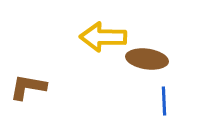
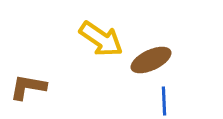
yellow arrow: moved 2 px left, 2 px down; rotated 147 degrees counterclockwise
brown ellipse: moved 4 px right, 1 px down; rotated 33 degrees counterclockwise
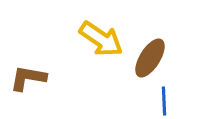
brown ellipse: moved 1 px left, 2 px up; rotated 33 degrees counterclockwise
brown L-shape: moved 9 px up
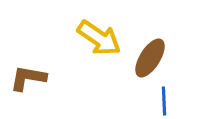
yellow arrow: moved 2 px left, 1 px up
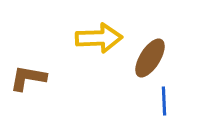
yellow arrow: rotated 36 degrees counterclockwise
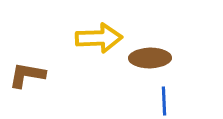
brown ellipse: rotated 57 degrees clockwise
brown L-shape: moved 1 px left, 3 px up
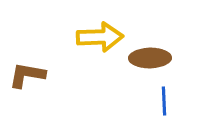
yellow arrow: moved 1 px right, 1 px up
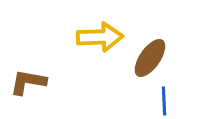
brown ellipse: rotated 54 degrees counterclockwise
brown L-shape: moved 1 px right, 7 px down
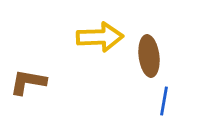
brown ellipse: moved 1 px left, 2 px up; rotated 42 degrees counterclockwise
blue line: rotated 12 degrees clockwise
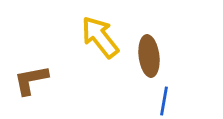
yellow arrow: rotated 126 degrees counterclockwise
brown L-shape: moved 3 px right, 2 px up; rotated 21 degrees counterclockwise
